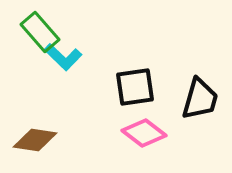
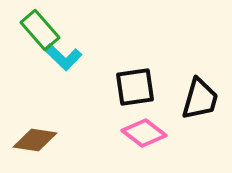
green rectangle: moved 2 px up
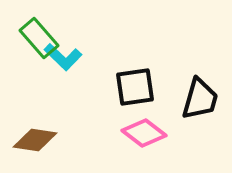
green rectangle: moved 1 px left, 8 px down
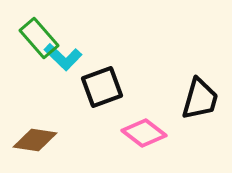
black square: moved 33 px left; rotated 12 degrees counterclockwise
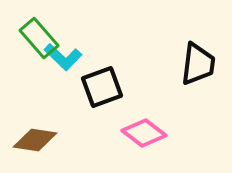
black trapezoid: moved 2 px left, 35 px up; rotated 9 degrees counterclockwise
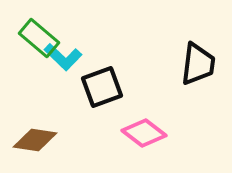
green rectangle: rotated 9 degrees counterclockwise
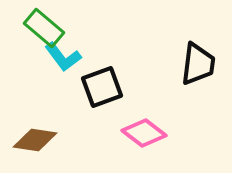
green rectangle: moved 5 px right, 10 px up
cyan L-shape: rotated 9 degrees clockwise
